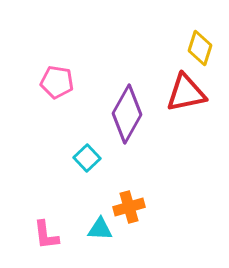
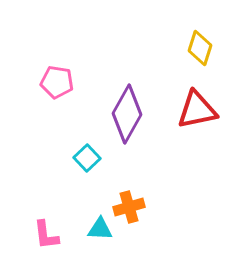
red triangle: moved 11 px right, 17 px down
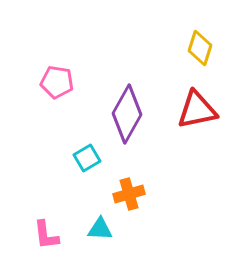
cyan square: rotated 12 degrees clockwise
orange cross: moved 13 px up
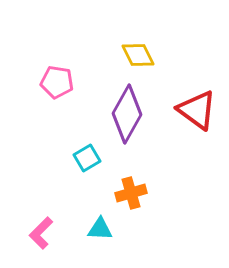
yellow diamond: moved 62 px left, 7 px down; rotated 44 degrees counterclockwise
red triangle: rotated 48 degrees clockwise
orange cross: moved 2 px right, 1 px up
pink L-shape: moved 5 px left, 2 px up; rotated 52 degrees clockwise
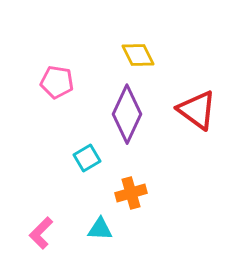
purple diamond: rotated 4 degrees counterclockwise
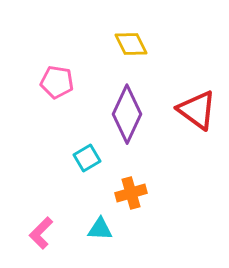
yellow diamond: moved 7 px left, 11 px up
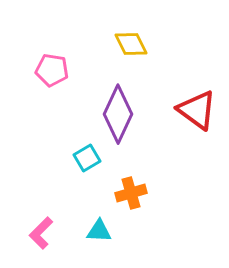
pink pentagon: moved 5 px left, 12 px up
purple diamond: moved 9 px left
cyan triangle: moved 1 px left, 2 px down
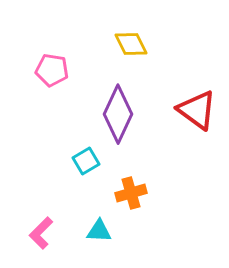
cyan square: moved 1 px left, 3 px down
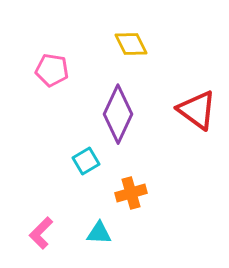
cyan triangle: moved 2 px down
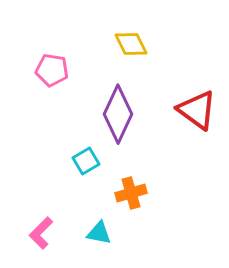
cyan triangle: rotated 8 degrees clockwise
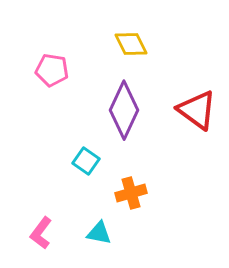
purple diamond: moved 6 px right, 4 px up
cyan square: rotated 24 degrees counterclockwise
pink L-shape: rotated 8 degrees counterclockwise
